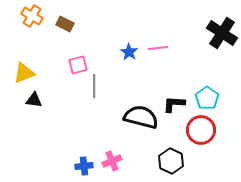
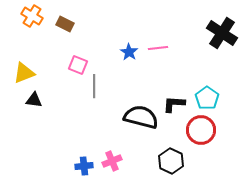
pink square: rotated 36 degrees clockwise
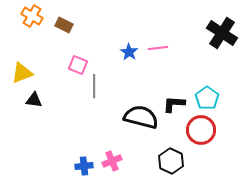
brown rectangle: moved 1 px left, 1 px down
yellow triangle: moved 2 px left
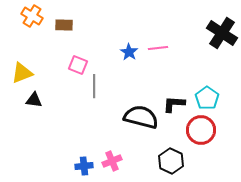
brown rectangle: rotated 24 degrees counterclockwise
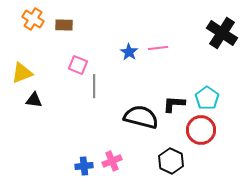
orange cross: moved 1 px right, 3 px down
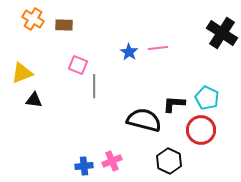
cyan pentagon: rotated 10 degrees counterclockwise
black semicircle: moved 3 px right, 3 px down
black hexagon: moved 2 px left
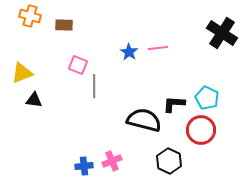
orange cross: moved 3 px left, 3 px up; rotated 15 degrees counterclockwise
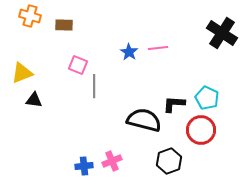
black hexagon: rotated 15 degrees clockwise
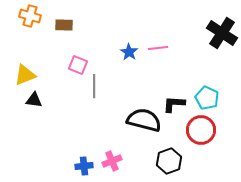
yellow triangle: moved 3 px right, 2 px down
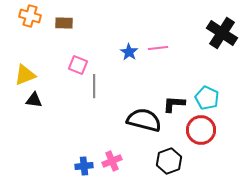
brown rectangle: moved 2 px up
